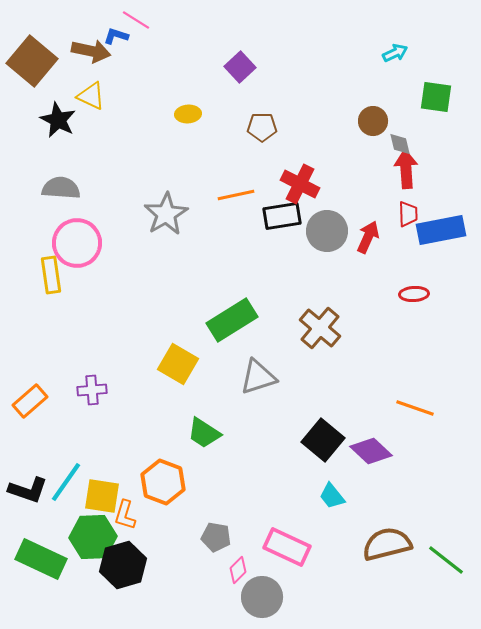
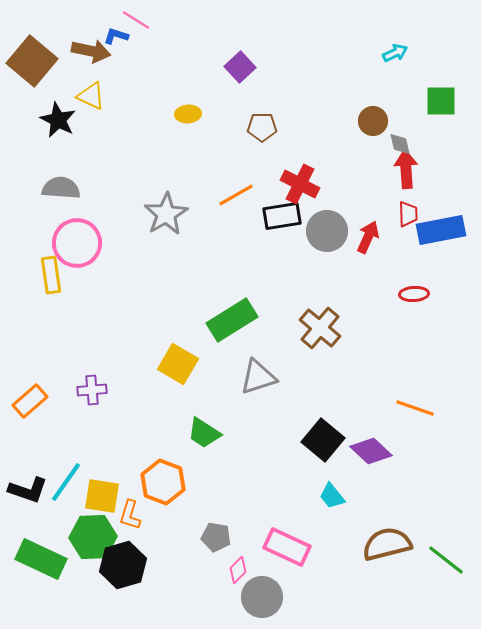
green square at (436, 97): moved 5 px right, 4 px down; rotated 8 degrees counterclockwise
orange line at (236, 195): rotated 18 degrees counterclockwise
orange L-shape at (125, 515): moved 5 px right
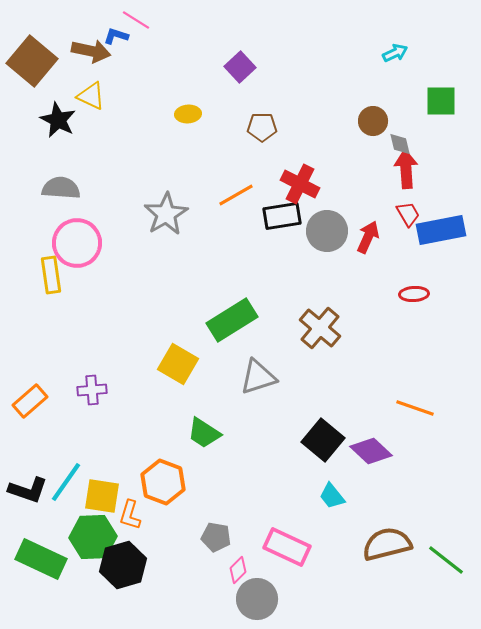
red trapezoid at (408, 214): rotated 28 degrees counterclockwise
gray circle at (262, 597): moved 5 px left, 2 px down
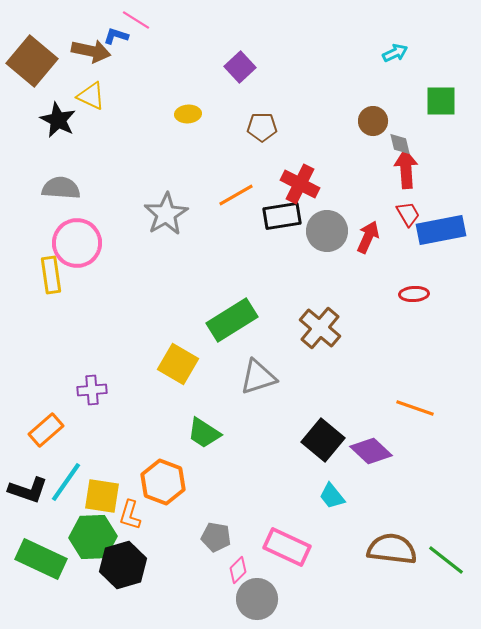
orange rectangle at (30, 401): moved 16 px right, 29 px down
brown semicircle at (387, 544): moved 5 px right, 5 px down; rotated 21 degrees clockwise
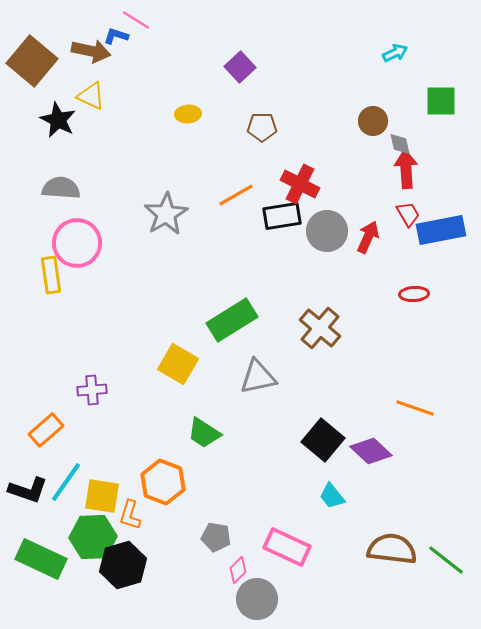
gray triangle at (258, 377): rotated 6 degrees clockwise
